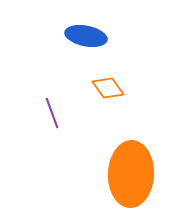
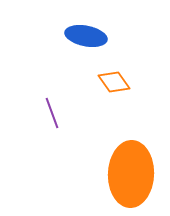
orange diamond: moved 6 px right, 6 px up
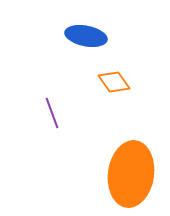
orange ellipse: rotated 6 degrees clockwise
